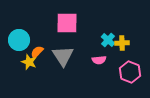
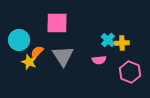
pink square: moved 10 px left
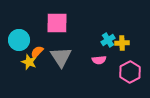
cyan cross: rotated 16 degrees clockwise
gray triangle: moved 2 px left, 1 px down
pink hexagon: rotated 10 degrees clockwise
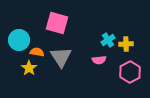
pink square: rotated 15 degrees clockwise
yellow cross: moved 4 px right, 1 px down
orange semicircle: rotated 56 degrees clockwise
yellow star: moved 6 px down; rotated 14 degrees clockwise
